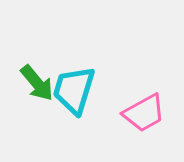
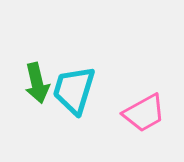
green arrow: rotated 27 degrees clockwise
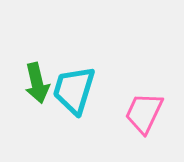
pink trapezoid: rotated 144 degrees clockwise
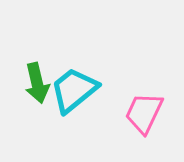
cyan trapezoid: rotated 34 degrees clockwise
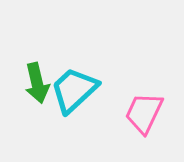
cyan trapezoid: rotated 4 degrees counterclockwise
